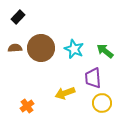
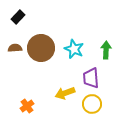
green arrow: moved 1 px right, 1 px up; rotated 54 degrees clockwise
purple trapezoid: moved 2 px left
yellow circle: moved 10 px left, 1 px down
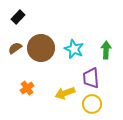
brown semicircle: rotated 32 degrees counterclockwise
orange cross: moved 18 px up
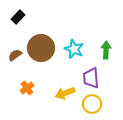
brown semicircle: moved 7 px down
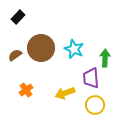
green arrow: moved 1 px left, 8 px down
orange cross: moved 1 px left, 2 px down
yellow circle: moved 3 px right, 1 px down
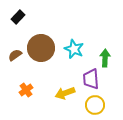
purple trapezoid: moved 1 px down
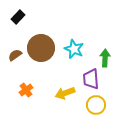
yellow circle: moved 1 px right
